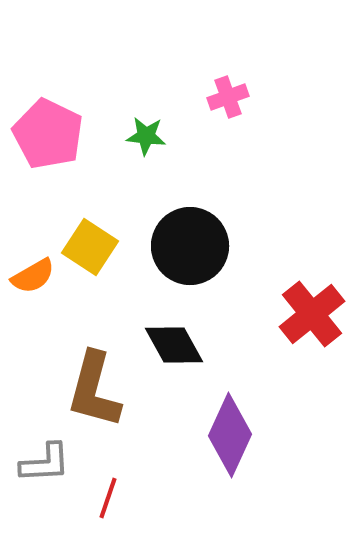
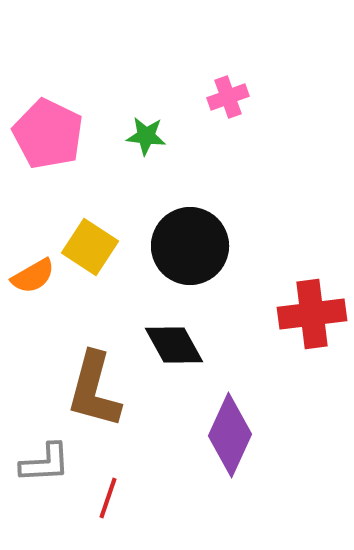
red cross: rotated 32 degrees clockwise
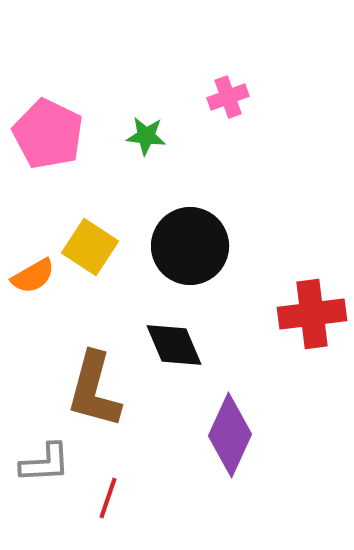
black diamond: rotated 6 degrees clockwise
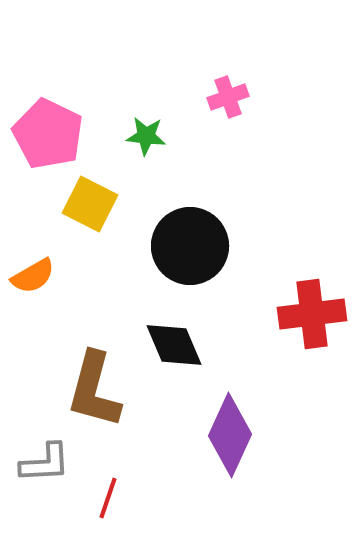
yellow square: moved 43 px up; rotated 6 degrees counterclockwise
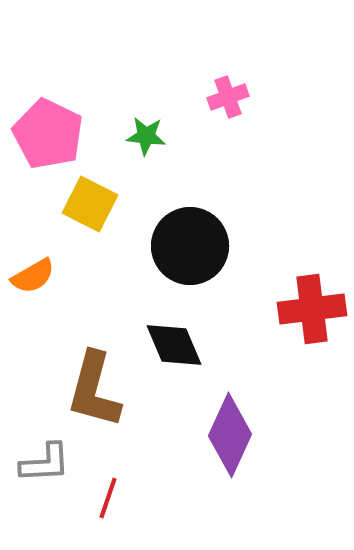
red cross: moved 5 px up
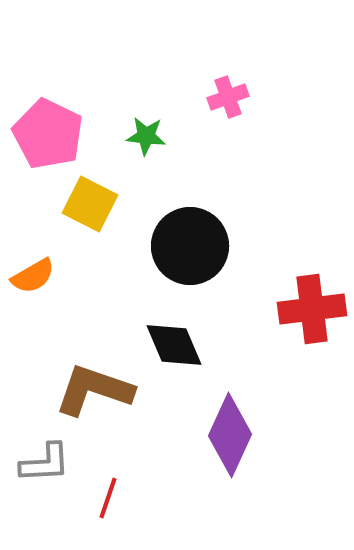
brown L-shape: rotated 94 degrees clockwise
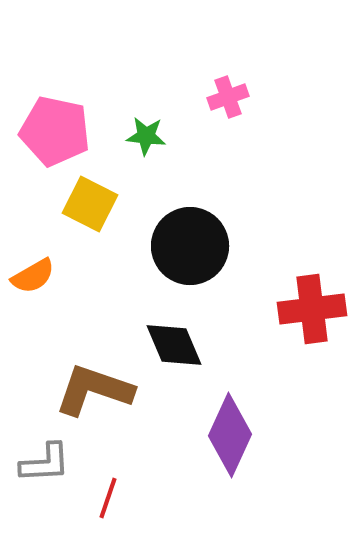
pink pentagon: moved 7 px right, 3 px up; rotated 14 degrees counterclockwise
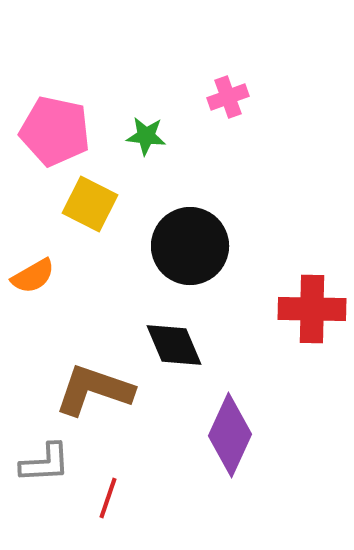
red cross: rotated 8 degrees clockwise
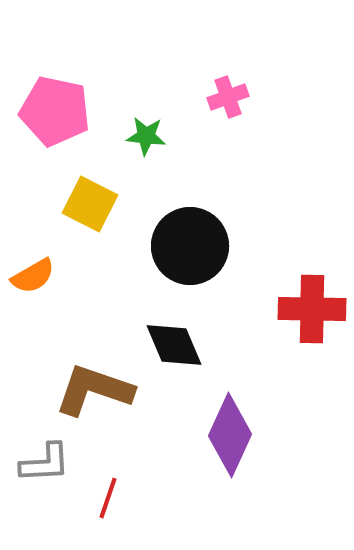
pink pentagon: moved 20 px up
